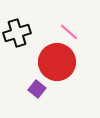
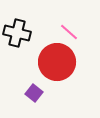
black cross: rotated 32 degrees clockwise
purple square: moved 3 px left, 4 px down
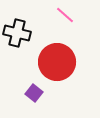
pink line: moved 4 px left, 17 px up
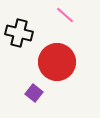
black cross: moved 2 px right
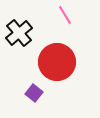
pink line: rotated 18 degrees clockwise
black cross: rotated 36 degrees clockwise
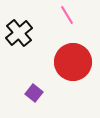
pink line: moved 2 px right
red circle: moved 16 px right
